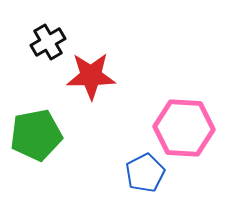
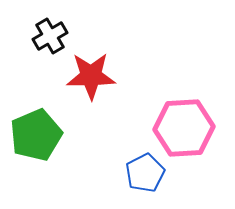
black cross: moved 2 px right, 6 px up
pink hexagon: rotated 6 degrees counterclockwise
green pentagon: rotated 12 degrees counterclockwise
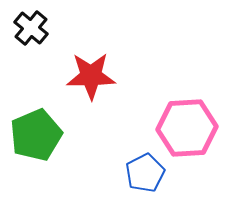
black cross: moved 19 px left, 8 px up; rotated 20 degrees counterclockwise
pink hexagon: moved 3 px right
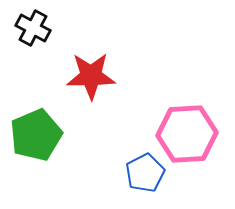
black cross: moved 2 px right; rotated 12 degrees counterclockwise
pink hexagon: moved 6 px down
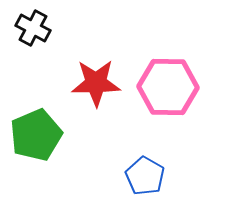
red star: moved 5 px right, 7 px down
pink hexagon: moved 19 px left, 47 px up; rotated 4 degrees clockwise
blue pentagon: moved 3 px down; rotated 15 degrees counterclockwise
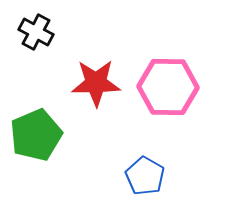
black cross: moved 3 px right, 4 px down
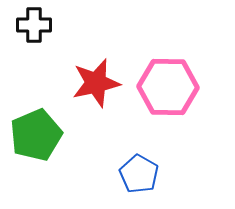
black cross: moved 2 px left, 7 px up; rotated 28 degrees counterclockwise
red star: rotated 12 degrees counterclockwise
blue pentagon: moved 6 px left, 2 px up
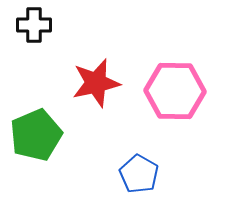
pink hexagon: moved 7 px right, 4 px down
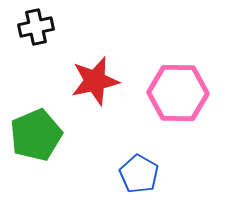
black cross: moved 2 px right, 2 px down; rotated 12 degrees counterclockwise
red star: moved 1 px left, 2 px up
pink hexagon: moved 3 px right, 2 px down
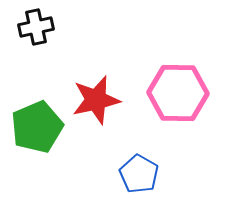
red star: moved 1 px right, 19 px down
green pentagon: moved 1 px right, 8 px up
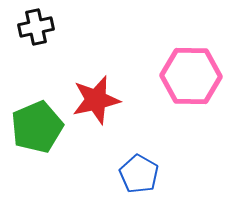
pink hexagon: moved 13 px right, 17 px up
